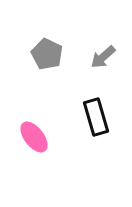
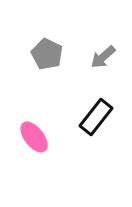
black rectangle: rotated 54 degrees clockwise
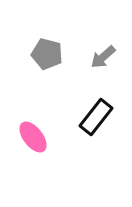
gray pentagon: rotated 12 degrees counterclockwise
pink ellipse: moved 1 px left
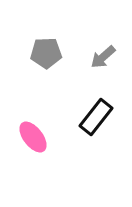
gray pentagon: moved 1 px left, 1 px up; rotated 16 degrees counterclockwise
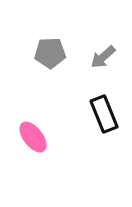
gray pentagon: moved 4 px right
black rectangle: moved 8 px right, 3 px up; rotated 60 degrees counterclockwise
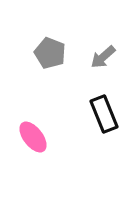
gray pentagon: rotated 24 degrees clockwise
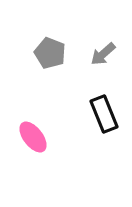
gray arrow: moved 3 px up
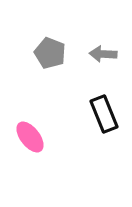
gray arrow: rotated 44 degrees clockwise
pink ellipse: moved 3 px left
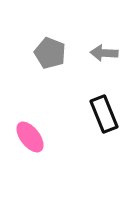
gray arrow: moved 1 px right, 1 px up
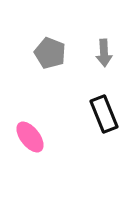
gray arrow: rotated 96 degrees counterclockwise
